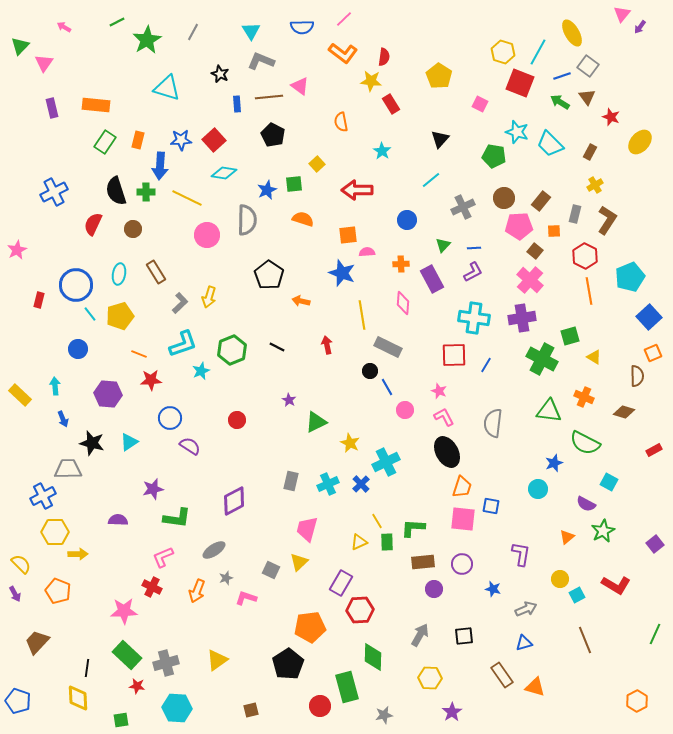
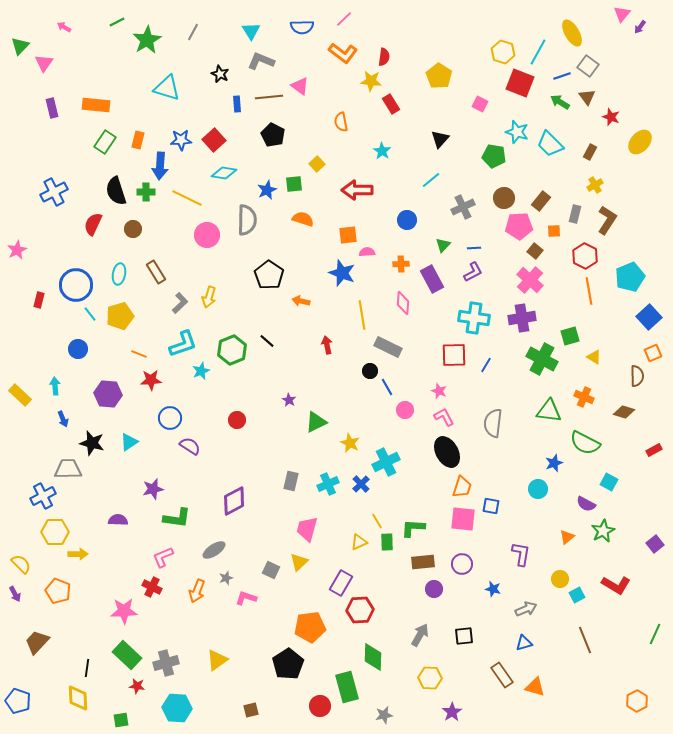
black line at (277, 347): moved 10 px left, 6 px up; rotated 14 degrees clockwise
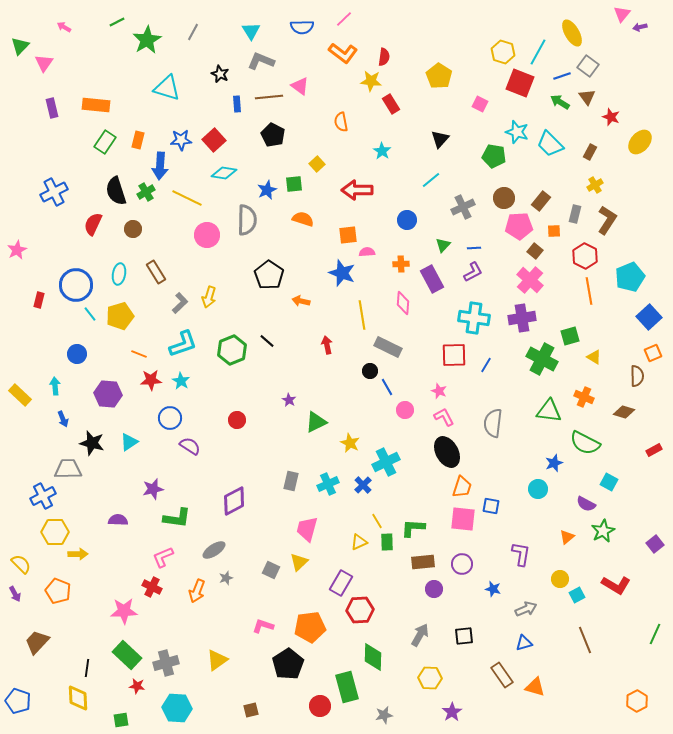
purple arrow at (640, 27): rotated 40 degrees clockwise
green cross at (146, 192): rotated 30 degrees counterclockwise
blue circle at (78, 349): moved 1 px left, 5 px down
cyan star at (201, 371): moved 20 px left, 10 px down; rotated 18 degrees counterclockwise
blue cross at (361, 484): moved 2 px right, 1 px down
pink L-shape at (246, 598): moved 17 px right, 28 px down
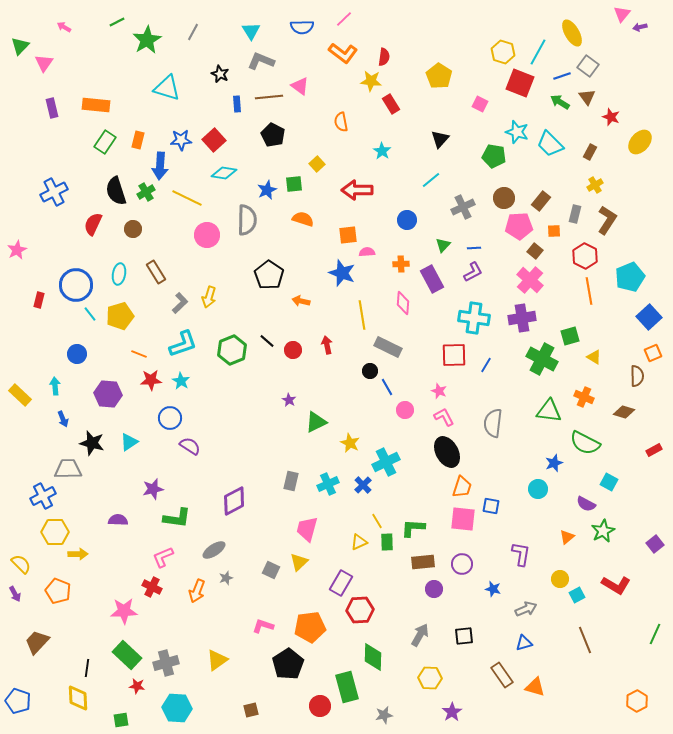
red circle at (237, 420): moved 56 px right, 70 px up
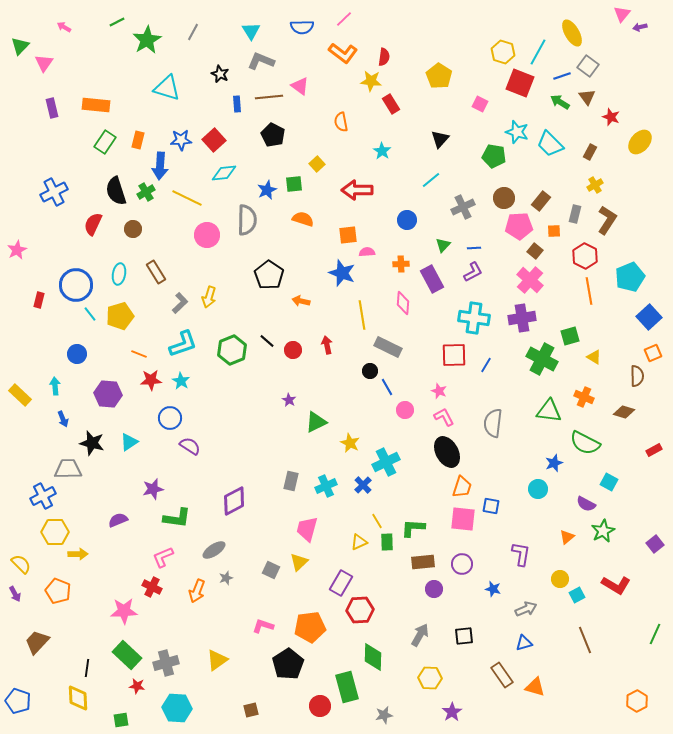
cyan diamond at (224, 173): rotated 15 degrees counterclockwise
cyan cross at (328, 484): moved 2 px left, 2 px down
purple semicircle at (118, 520): rotated 24 degrees counterclockwise
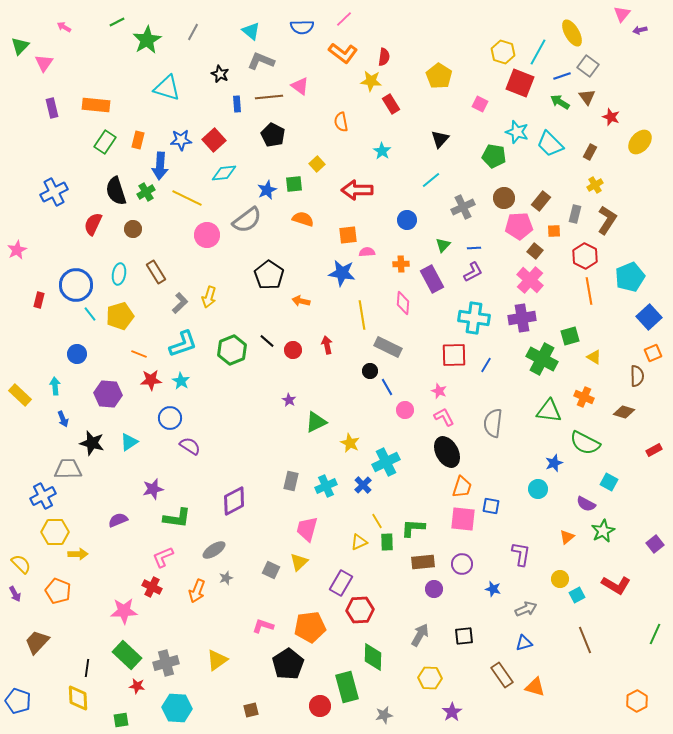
purple arrow at (640, 27): moved 3 px down
cyan triangle at (251, 31): rotated 18 degrees counterclockwise
gray semicircle at (247, 220): rotated 52 degrees clockwise
blue star at (342, 273): rotated 12 degrees counterclockwise
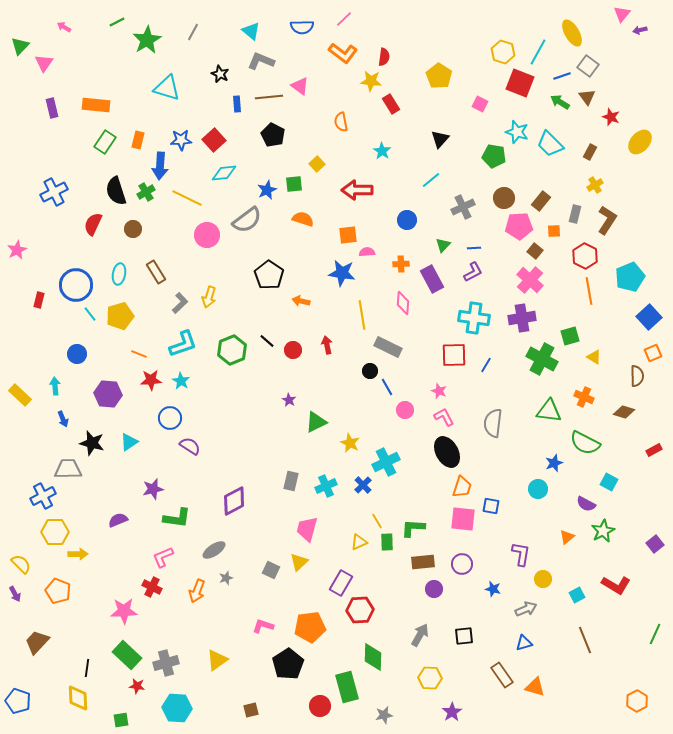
yellow circle at (560, 579): moved 17 px left
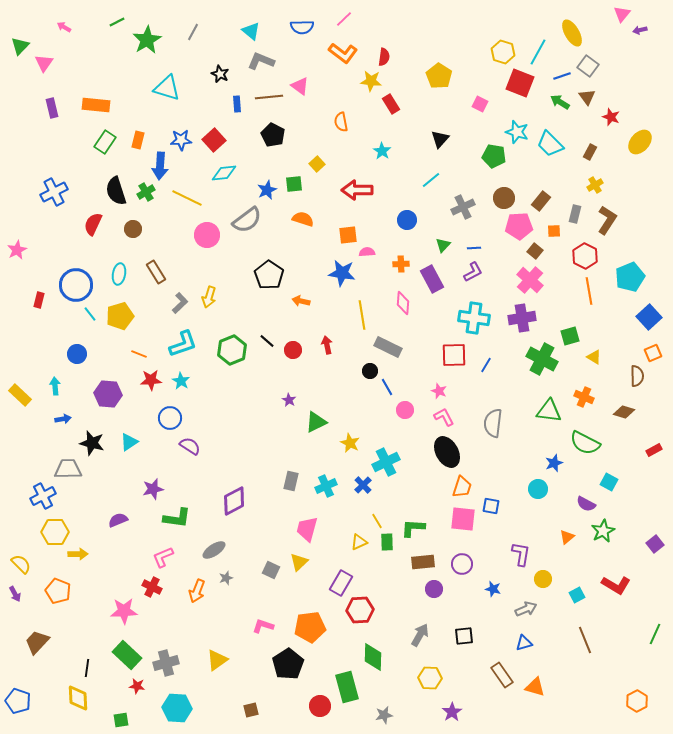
blue arrow at (63, 419): rotated 77 degrees counterclockwise
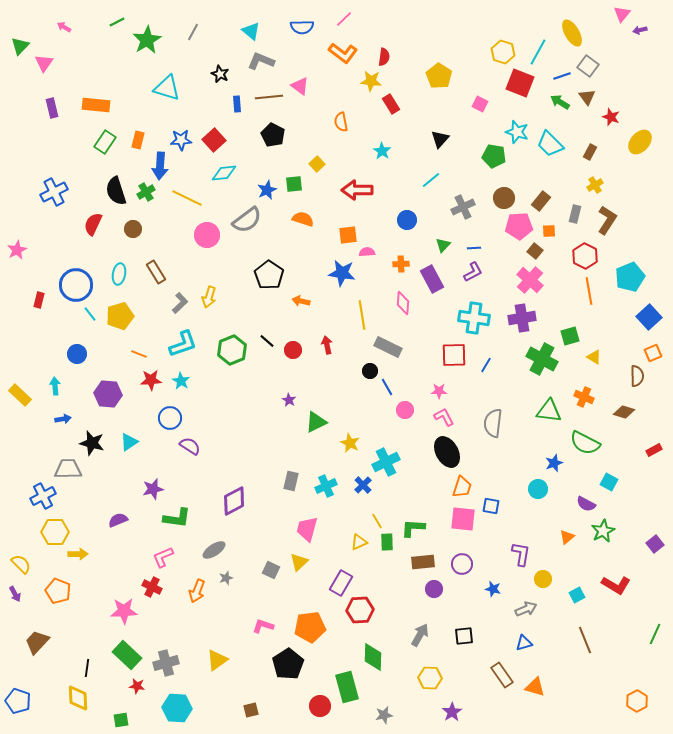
orange square at (554, 231): moved 5 px left
pink star at (439, 391): rotated 21 degrees counterclockwise
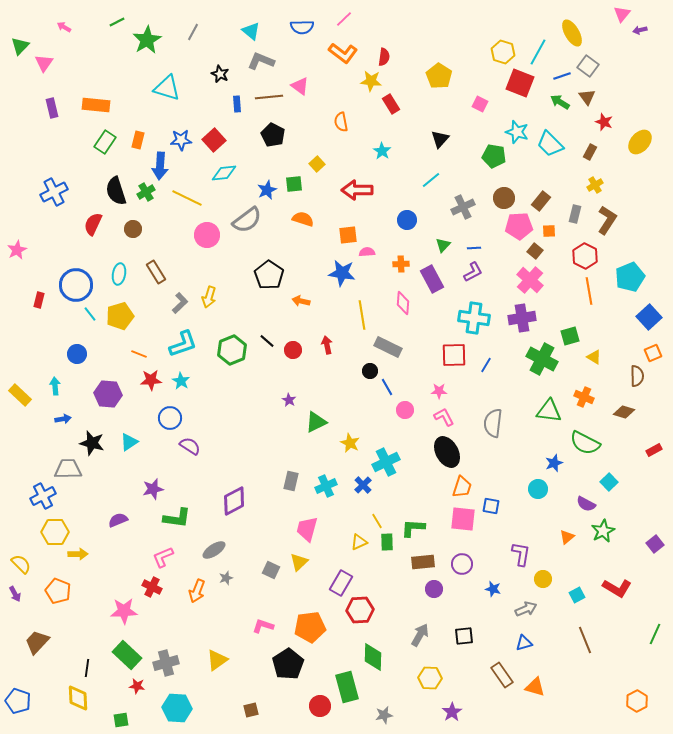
red star at (611, 117): moved 7 px left, 5 px down
cyan square at (609, 482): rotated 18 degrees clockwise
red L-shape at (616, 585): moved 1 px right, 3 px down
